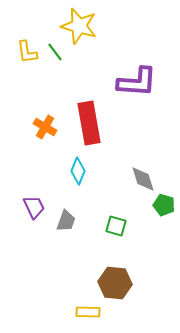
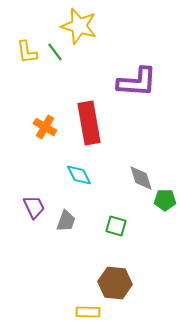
cyan diamond: moved 1 px right, 4 px down; rotated 48 degrees counterclockwise
gray diamond: moved 2 px left, 1 px up
green pentagon: moved 1 px right, 5 px up; rotated 15 degrees counterclockwise
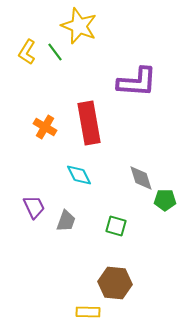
yellow star: rotated 6 degrees clockwise
yellow L-shape: rotated 40 degrees clockwise
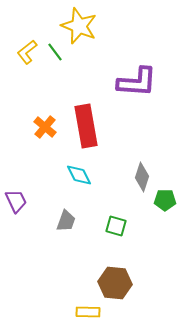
yellow L-shape: rotated 20 degrees clockwise
red rectangle: moved 3 px left, 3 px down
orange cross: rotated 10 degrees clockwise
gray diamond: moved 1 px right, 1 px up; rotated 36 degrees clockwise
purple trapezoid: moved 18 px left, 6 px up
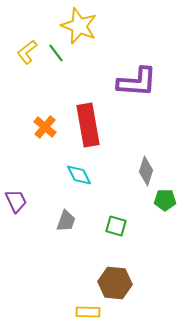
green line: moved 1 px right, 1 px down
red rectangle: moved 2 px right, 1 px up
gray diamond: moved 4 px right, 6 px up
